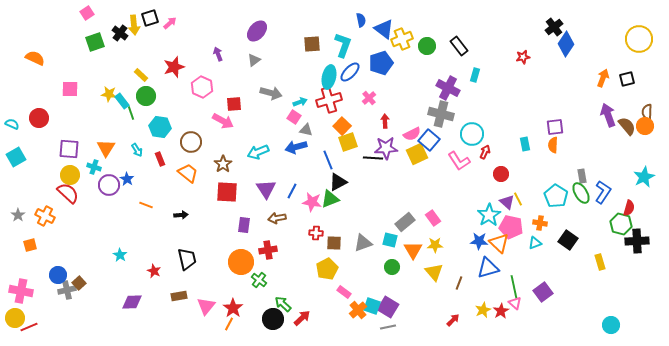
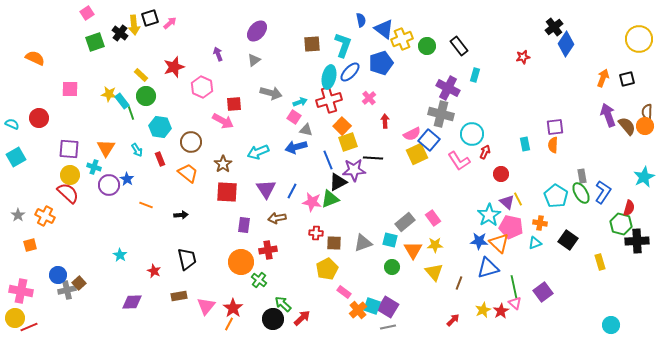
purple star at (386, 148): moved 32 px left, 22 px down
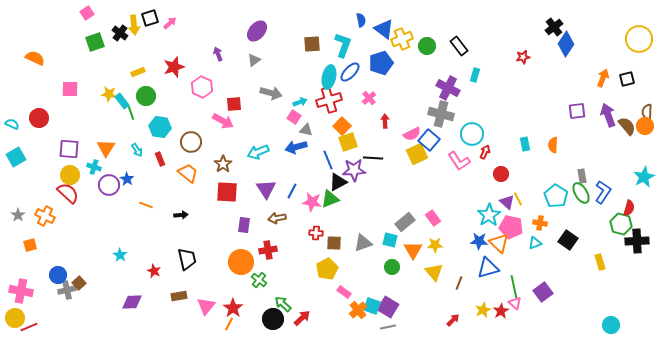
yellow rectangle at (141, 75): moved 3 px left, 3 px up; rotated 64 degrees counterclockwise
purple square at (555, 127): moved 22 px right, 16 px up
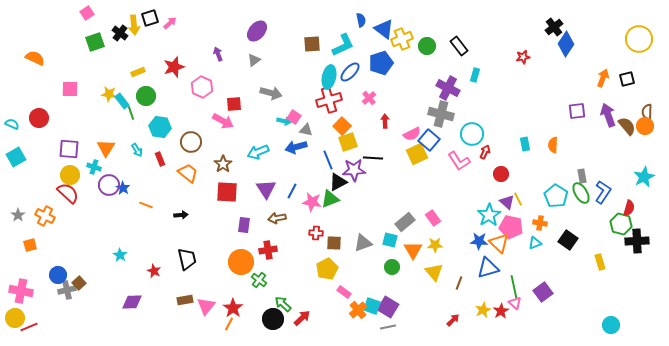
cyan L-shape at (343, 45): rotated 45 degrees clockwise
cyan arrow at (300, 102): moved 16 px left, 19 px down; rotated 32 degrees clockwise
blue star at (127, 179): moved 4 px left, 9 px down
brown rectangle at (179, 296): moved 6 px right, 4 px down
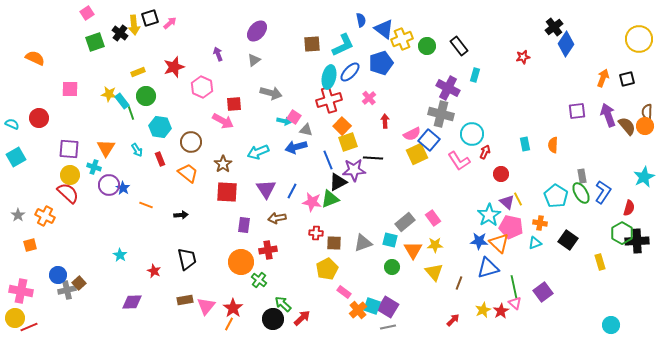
green hexagon at (621, 224): moved 1 px right, 9 px down; rotated 15 degrees clockwise
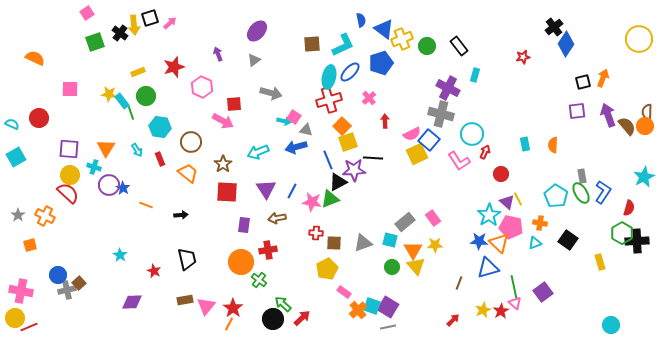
black square at (627, 79): moved 44 px left, 3 px down
yellow triangle at (434, 272): moved 18 px left, 6 px up
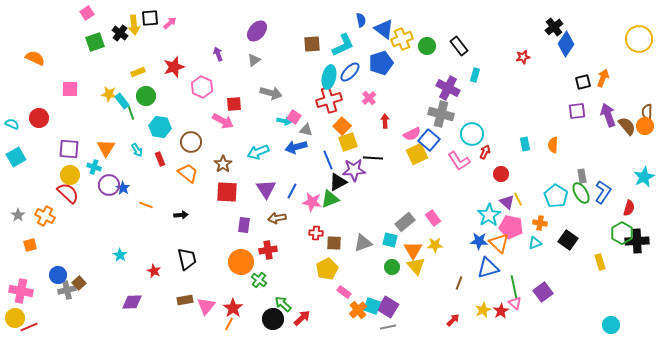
black square at (150, 18): rotated 12 degrees clockwise
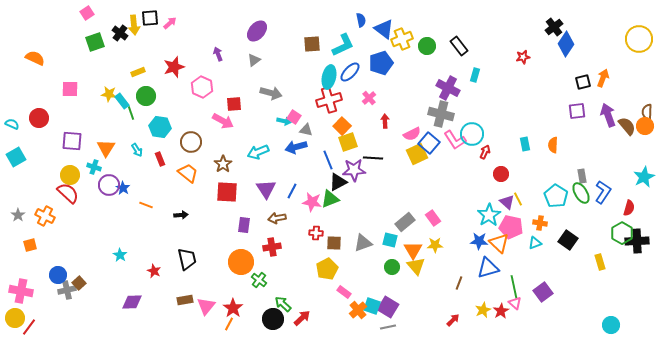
blue square at (429, 140): moved 3 px down
purple square at (69, 149): moved 3 px right, 8 px up
pink L-shape at (459, 161): moved 4 px left, 21 px up
red cross at (268, 250): moved 4 px right, 3 px up
red line at (29, 327): rotated 30 degrees counterclockwise
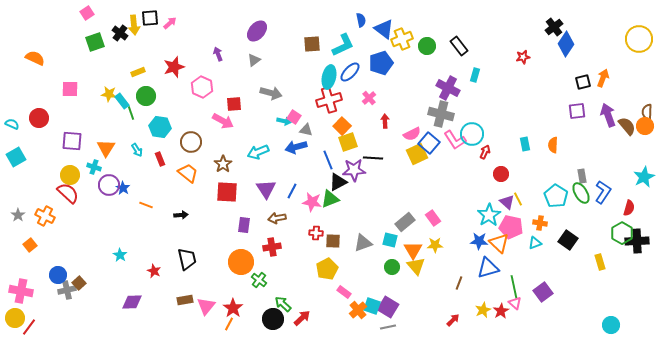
brown square at (334, 243): moved 1 px left, 2 px up
orange square at (30, 245): rotated 24 degrees counterclockwise
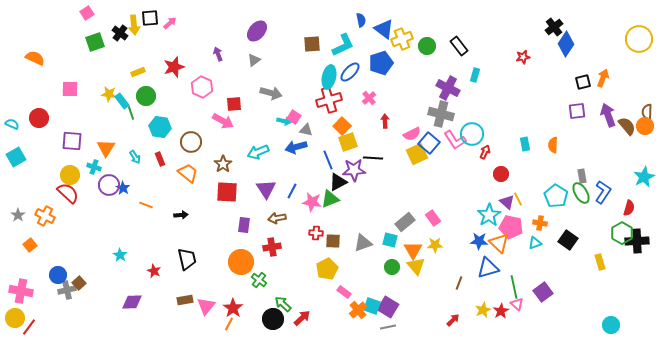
cyan arrow at (137, 150): moved 2 px left, 7 px down
pink triangle at (515, 303): moved 2 px right, 1 px down
